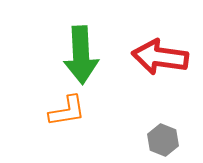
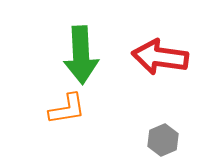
orange L-shape: moved 2 px up
gray hexagon: rotated 16 degrees clockwise
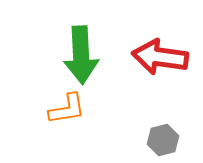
gray hexagon: rotated 8 degrees clockwise
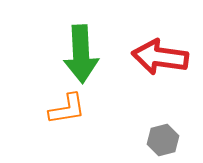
green arrow: moved 1 px up
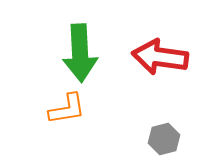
green arrow: moved 1 px left, 1 px up
gray hexagon: moved 1 px right, 1 px up
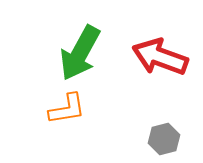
green arrow: rotated 32 degrees clockwise
red arrow: rotated 12 degrees clockwise
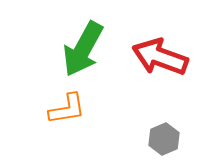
green arrow: moved 3 px right, 4 px up
gray hexagon: rotated 8 degrees counterclockwise
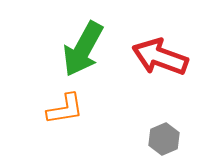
orange L-shape: moved 2 px left
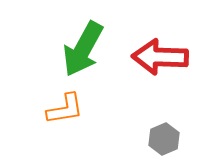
red arrow: rotated 18 degrees counterclockwise
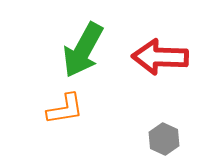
green arrow: moved 1 px down
gray hexagon: rotated 12 degrees counterclockwise
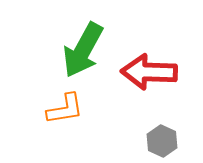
red arrow: moved 11 px left, 15 px down
gray hexagon: moved 2 px left, 2 px down
